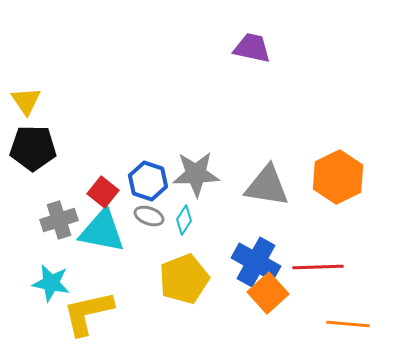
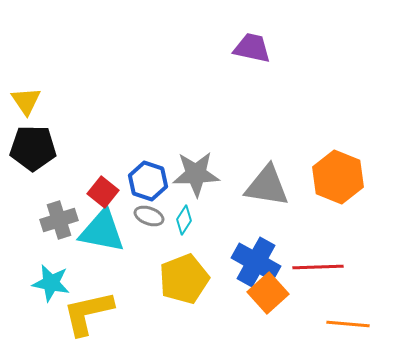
orange hexagon: rotated 12 degrees counterclockwise
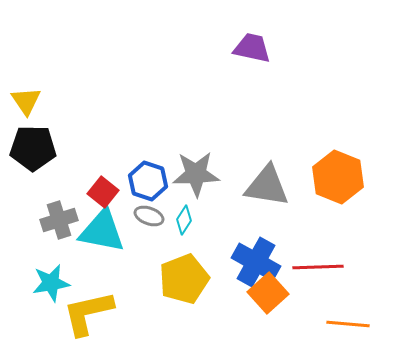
cyan star: rotated 21 degrees counterclockwise
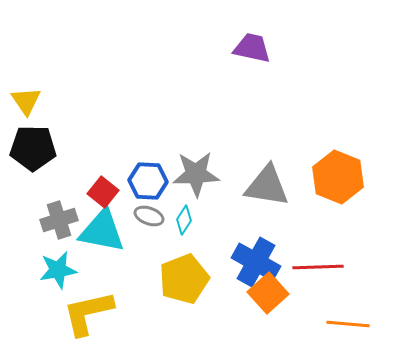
blue hexagon: rotated 15 degrees counterclockwise
cyan star: moved 7 px right, 13 px up
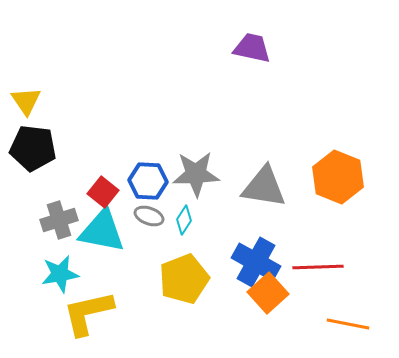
black pentagon: rotated 6 degrees clockwise
gray triangle: moved 3 px left, 1 px down
cyan star: moved 2 px right, 4 px down
orange line: rotated 6 degrees clockwise
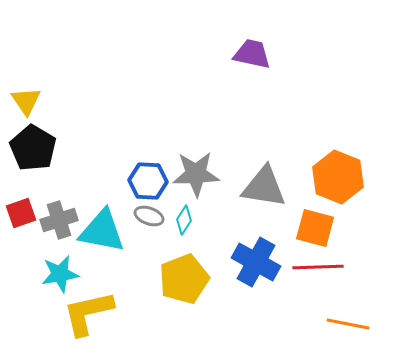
purple trapezoid: moved 6 px down
black pentagon: rotated 24 degrees clockwise
red square: moved 82 px left, 21 px down; rotated 32 degrees clockwise
orange square: moved 47 px right, 65 px up; rotated 33 degrees counterclockwise
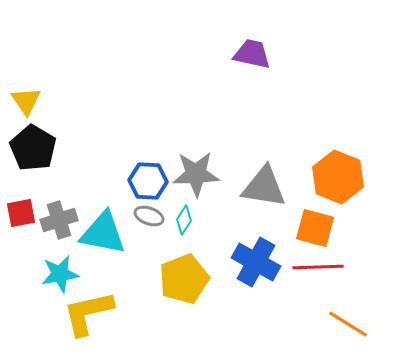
red square: rotated 8 degrees clockwise
cyan triangle: moved 1 px right, 2 px down
orange line: rotated 21 degrees clockwise
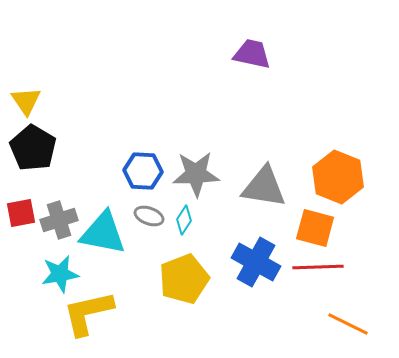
blue hexagon: moved 5 px left, 10 px up
orange line: rotated 6 degrees counterclockwise
